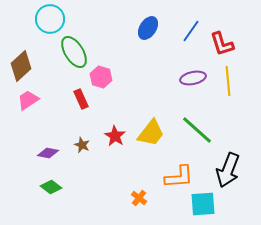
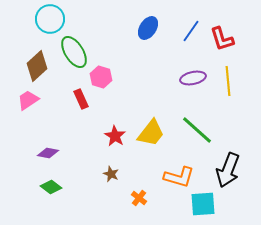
red L-shape: moved 5 px up
brown diamond: moved 16 px right
brown star: moved 29 px right, 29 px down
orange L-shape: rotated 20 degrees clockwise
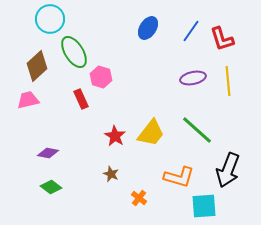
pink trapezoid: rotated 20 degrees clockwise
cyan square: moved 1 px right, 2 px down
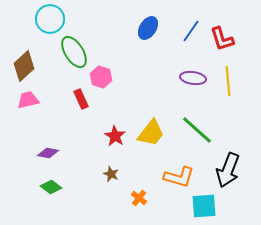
brown diamond: moved 13 px left
purple ellipse: rotated 20 degrees clockwise
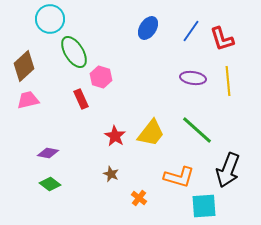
green diamond: moved 1 px left, 3 px up
